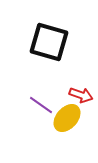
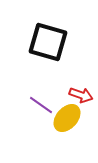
black square: moved 1 px left
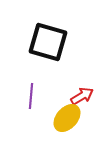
red arrow: moved 1 px right, 1 px down; rotated 50 degrees counterclockwise
purple line: moved 10 px left, 9 px up; rotated 60 degrees clockwise
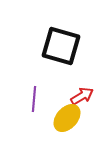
black square: moved 13 px right, 4 px down
purple line: moved 3 px right, 3 px down
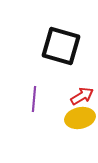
yellow ellipse: moved 13 px right; rotated 36 degrees clockwise
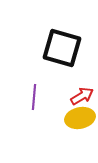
black square: moved 1 px right, 2 px down
purple line: moved 2 px up
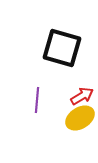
purple line: moved 3 px right, 3 px down
yellow ellipse: rotated 20 degrees counterclockwise
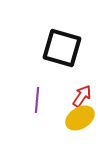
red arrow: rotated 25 degrees counterclockwise
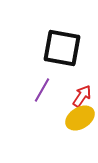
black square: rotated 6 degrees counterclockwise
purple line: moved 5 px right, 10 px up; rotated 25 degrees clockwise
